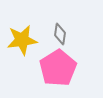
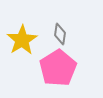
yellow star: rotated 24 degrees counterclockwise
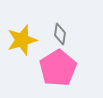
yellow star: rotated 16 degrees clockwise
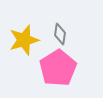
yellow star: moved 2 px right
